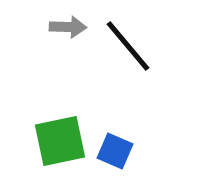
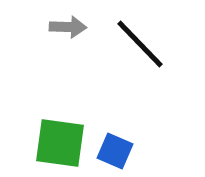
black line: moved 12 px right, 2 px up; rotated 4 degrees counterclockwise
green square: moved 2 px down; rotated 20 degrees clockwise
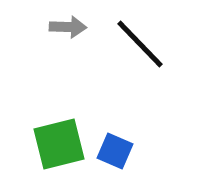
green square: moved 1 px left, 1 px down; rotated 22 degrees counterclockwise
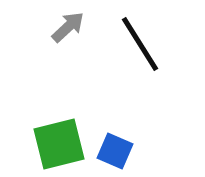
gray arrow: rotated 45 degrees counterclockwise
black line: rotated 12 degrees clockwise
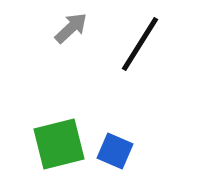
gray arrow: moved 3 px right, 1 px down
black line: rotated 64 degrees clockwise
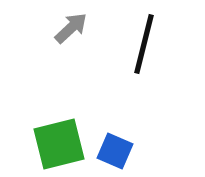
black line: moved 4 px right; rotated 18 degrees counterclockwise
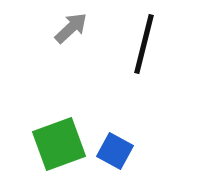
green square: rotated 6 degrees counterclockwise
blue square: rotated 6 degrees clockwise
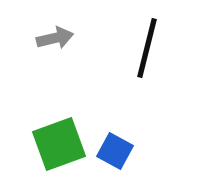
gray arrow: moved 16 px left, 10 px down; rotated 30 degrees clockwise
black line: moved 3 px right, 4 px down
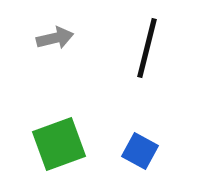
blue square: moved 25 px right
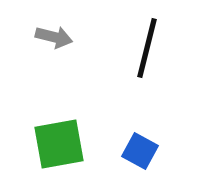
gray arrow: moved 1 px left, 1 px up; rotated 27 degrees clockwise
green square: rotated 10 degrees clockwise
